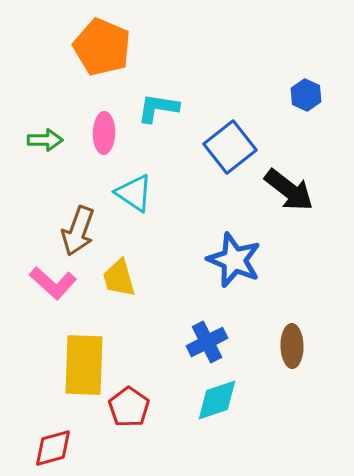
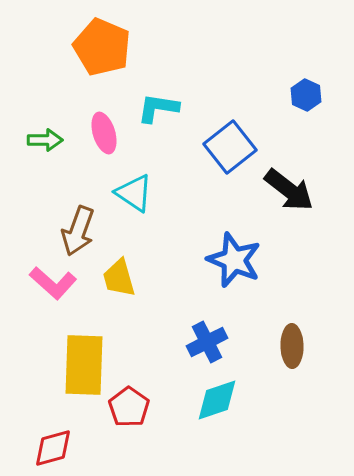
pink ellipse: rotated 18 degrees counterclockwise
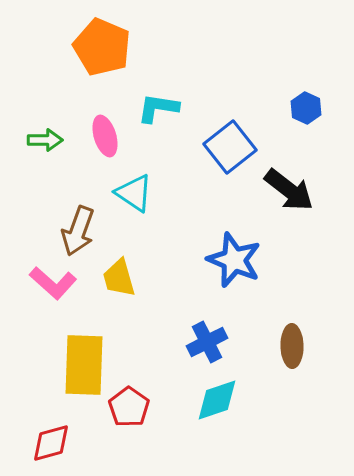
blue hexagon: moved 13 px down
pink ellipse: moved 1 px right, 3 px down
red diamond: moved 2 px left, 5 px up
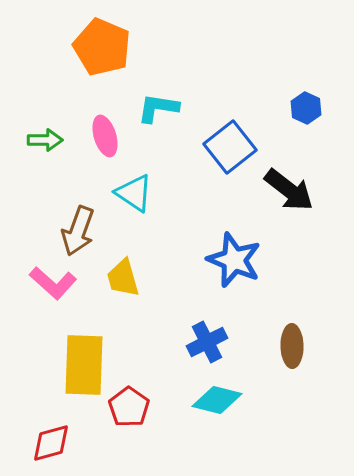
yellow trapezoid: moved 4 px right
cyan diamond: rotated 33 degrees clockwise
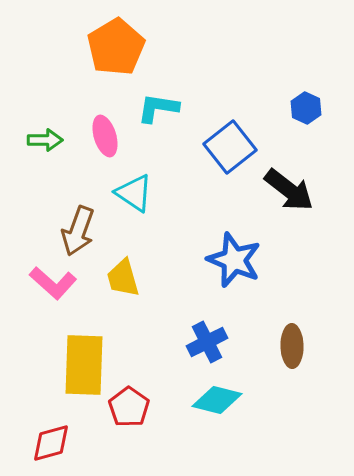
orange pentagon: moved 14 px right; rotated 18 degrees clockwise
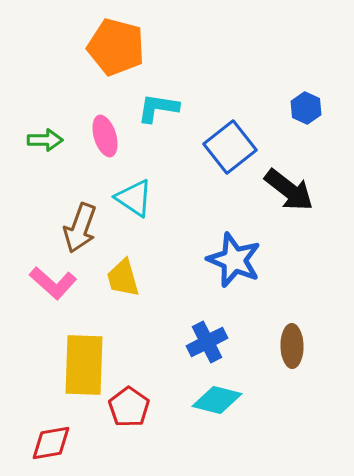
orange pentagon: rotated 26 degrees counterclockwise
cyan triangle: moved 5 px down
brown arrow: moved 2 px right, 3 px up
red diamond: rotated 6 degrees clockwise
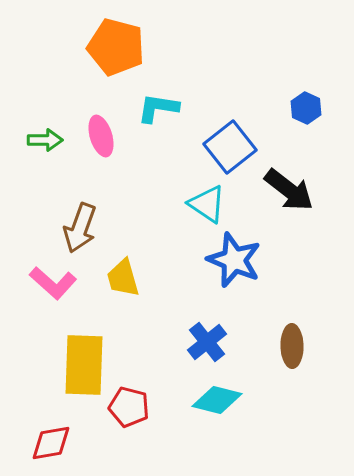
pink ellipse: moved 4 px left
cyan triangle: moved 73 px right, 6 px down
blue cross: rotated 12 degrees counterclockwise
red pentagon: rotated 21 degrees counterclockwise
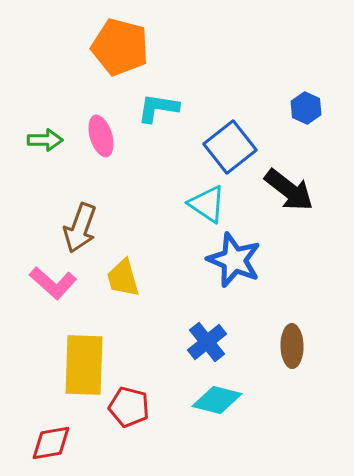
orange pentagon: moved 4 px right
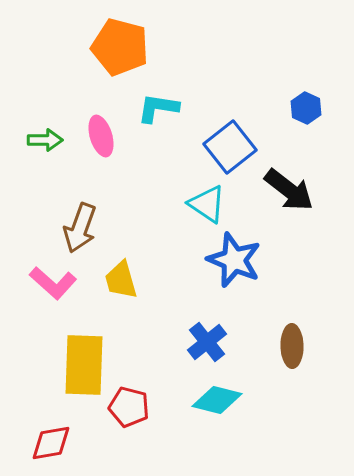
yellow trapezoid: moved 2 px left, 2 px down
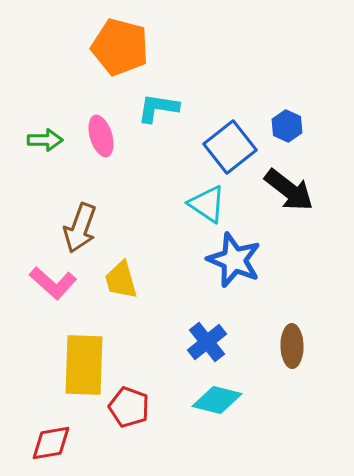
blue hexagon: moved 19 px left, 18 px down
red pentagon: rotated 6 degrees clockwise
